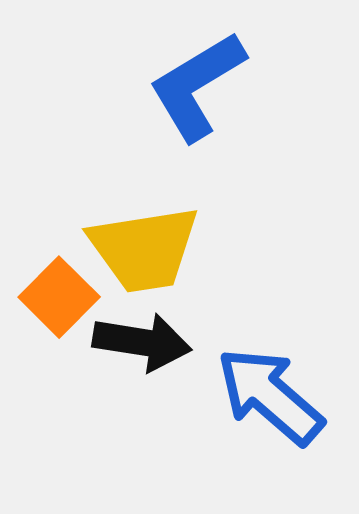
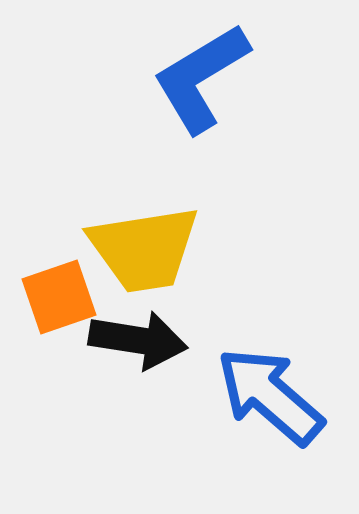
blue L-shape: moved 4 px right, 8 px up
orange square: rotated 26 degrees clockwise
black arrow: moved 4 px left, 2 px up
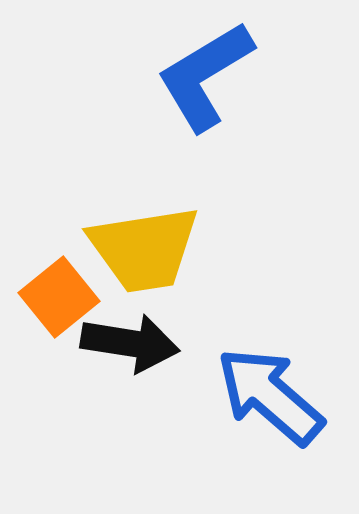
blue L-shape: moved 4 px right, 2 px up
orange square: rotated 20 degrees counterclockwise
black arrow: moved 8 px left, 3 px down
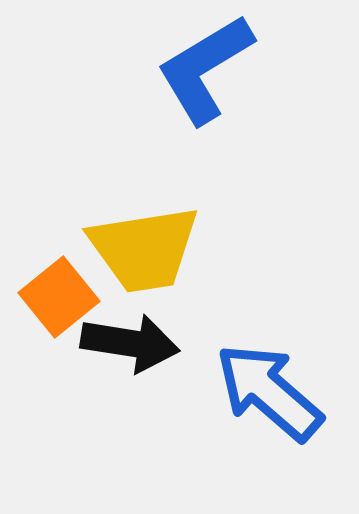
blue L-shape: moved 7 px up
blue arrow: moved 1 px left, 4 px up
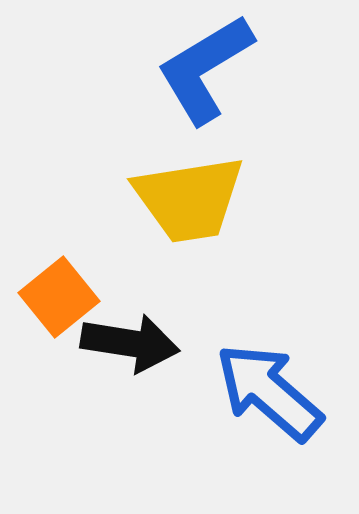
yellow trapezoid: moved 45 px right, 50 px up
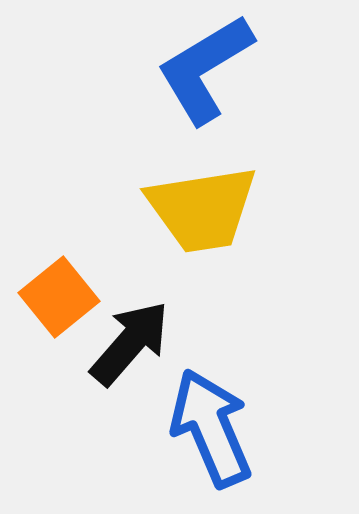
yellow trapezoid: moved 13 px right, 10 px down
black arrow: rotated 58 degrees counterclockwise
blue arrow: moved 58 px left, 36 px down; rotated 26 degrees clockwise
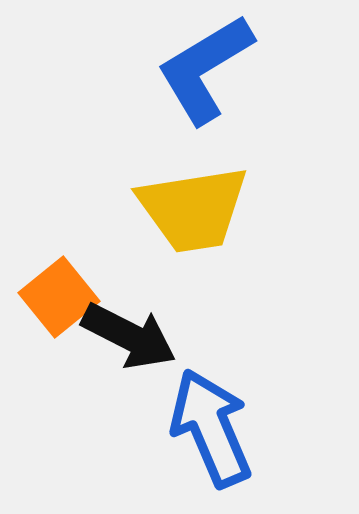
yellow trapezoid: moved 9 px left
black arrow: moved 1 px left, 7 px up; rotated 76 degrees clockwise
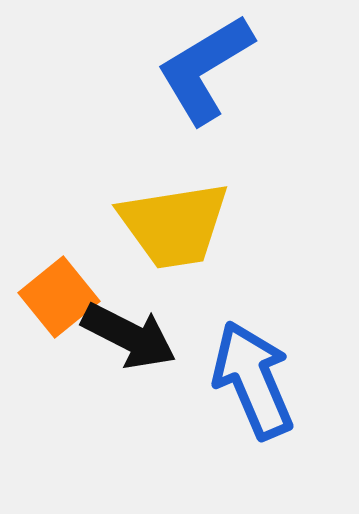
yellow trapezoid: moved 19 px left, 16 px down
blue arrow: moved 42 px right, 48 px up
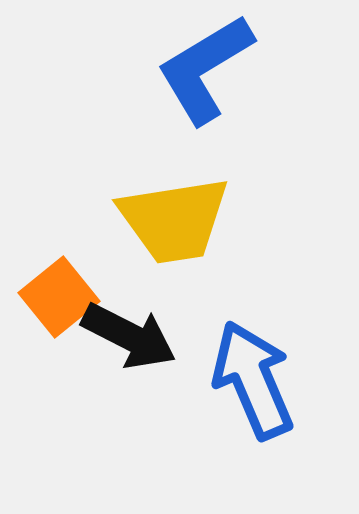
yellow trapezoid: moved 5 px up
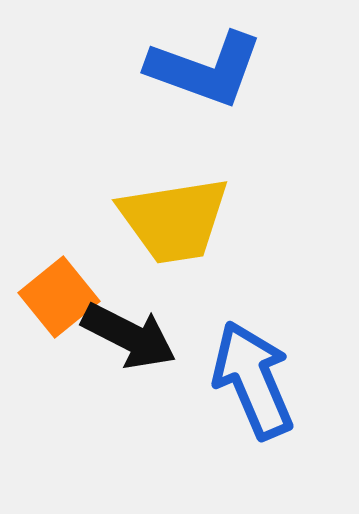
blue L-shape: rotated 129 degrees counterclockwise
